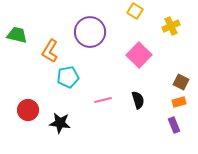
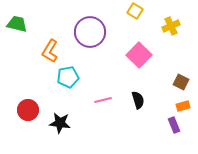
green trapezoid: moved 11 px up
orange rectangle: moved 4 px right, 4 px down
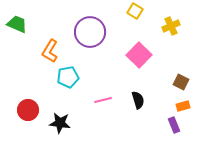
green trapezoid: rotated 10 degrees clockwise
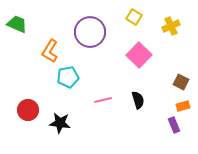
yellow square: moved 1 px left, 6 px down
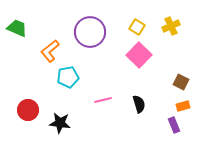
yellow square: moved 3 px right, 10 px down
green trapezoid: moved 4 px down
orange L-shape: rotated 20 degrees clockwise
black semicircle: moved 1 px right, 4 px down
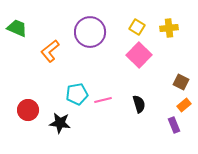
yellow cross: moved 2 px left, 2 px down; rotated 18 degrees clockwise
cyan pentagon: moved 9 px right, 17 px down
orange rectangle: moved 1 px right, 1 px up; rotated 24 degrees counterclockwise
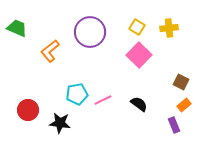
pink line: rotated 12 degrees counterclockwise
black semicircle: rotated 36 degrees counterclockwise
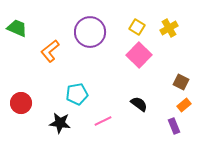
yellow cross: rotated 24 degrees counterclockwise
pink line: moved 21 px down
red circle: moved 7 px left, 7 px up
purple rectangle: moved 1 px down
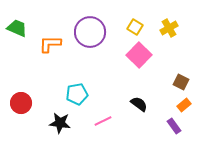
yellow square: moved 2 px left
orange L-shape: moved 7 px up; rotated 40 degrees clockwise
purple rectangle: rotated 14 degrees counterclockwise
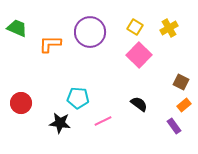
cyan pentagon: moved 1 px right, 4 px down; rotated 15 degrees clockwise
